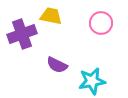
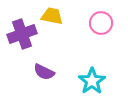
yellow trapezoid: moved 1 px right
purple semicircle: moved 13 px left, 7 px down
cyan star: rotated 24 degrees counterclockwise
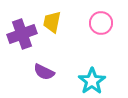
yellow trapezoid: moved 6 px down; rotated 90 degrees counterclockwise
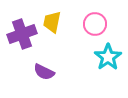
pink circle: moved 6 px left, 1 px down
cyan star: moved 16 px right, 24 px up
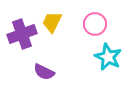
yellow trapezoid: rotated 15 degrees clockwise
cyan star: rotated 12 degrees counterclockwise
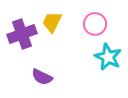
purple semicircle: moved 2 px left, 5 px down
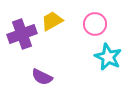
yellow trapezoid: moved 1 px up; rotated 35 degrees clockwise
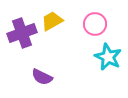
purple cross: moved 1 px up
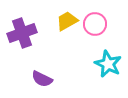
yellow trapezoid: moved 15 px right
cyan star: moved 7 px down
purple semicircle: moved 2 px down
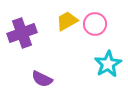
cyan star: rotated 16 degrees clockwise
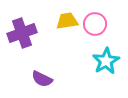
yellow trapezoid: rotated 20 degrees clockwise
cyan star: moved 2 px left, 3 px up
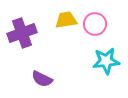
yellow trapezoid: moved 1 px left, 1 px up
cyan star: rotated 24 degrees clockwise
